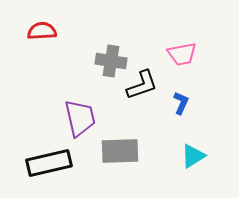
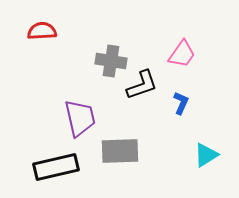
pink trapezoid: rotated 44 degrees counterclockwise
cyan triangle: moved 13 px right, 1 px up
black rectangle: moved 7 px right, 4 px down
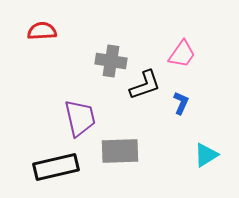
black L-shape: moved 3 px right
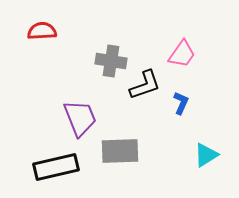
purple trapezoid: rotated 9 degrees counterclockwise
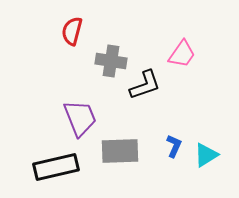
red semicircle: moved 30 px right; rotated 72 degrees counterclockwise
blue L-shape: moved 7 px left, 43 px down
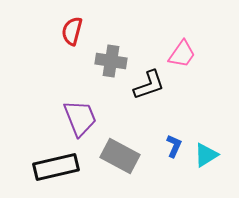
black L-shape: moved 4 px right
gray rectangle: moved 5 px down; rotated 30 degrees clockwise
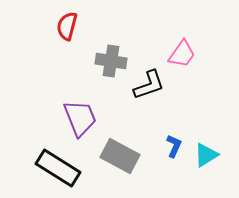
red semicircle: moved 5 px left, 5 px up
black rectangle: moved 2 px right, 1 px down; rotated 45 degrees clockwise
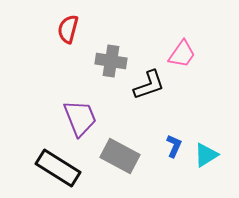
red semicircle: moved 1 px right, 3 px down
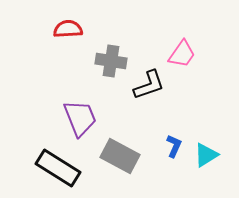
red semicircle: rotated 72 degrees clockwise
